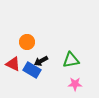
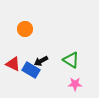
orange circle: moved 2 px left, 13 px up
green triangle: rotated 42 degrees clockwise
blue rectangle: moved 1 px left
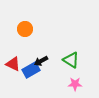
blue rectangle: rotated 60 degrees counterclockwise
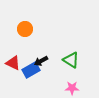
red triangle: moved 1 px up
pink star: moved 3 px left, 4 px down
